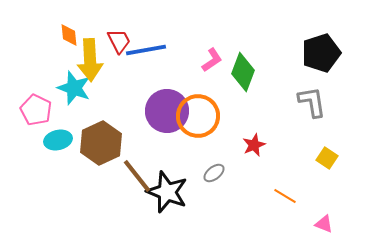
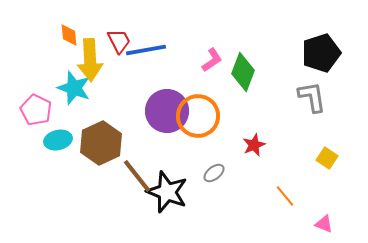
gray L-shape: moved 5 px up
orange line: rotated 20 degrees clockwise
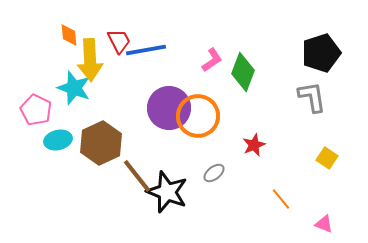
purple circle: moved 2 px right, 3 px up
orange line: moved 4 px left, 3 px down
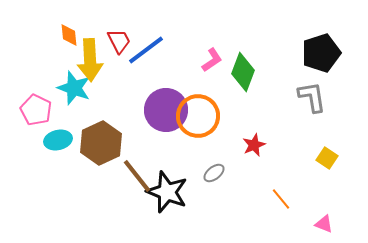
blue line: rotated 27 degrees counterclockwise
purple circle: moved 3 px left, 2 px down
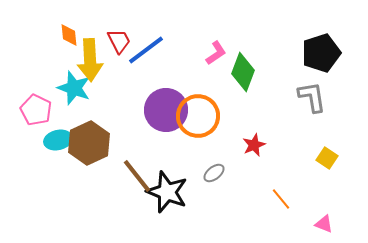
pink L-shape: moved 4 px right, 7 px up
brown hexagon: moved 12 px left
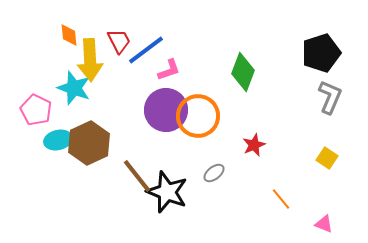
pink L-shape: moved 47 px left, 17 px down; rotated 15 degrees clockwise
gray L-shape: moved 18 px right; rotated 32 degrees clockwise
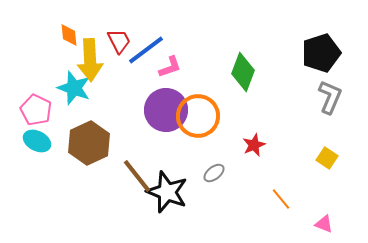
pink L-shape: moved 1 px right, 3 px up
cyan ellipse: moved 21 px left, 1 px down; rotated 40 degrees clockwise
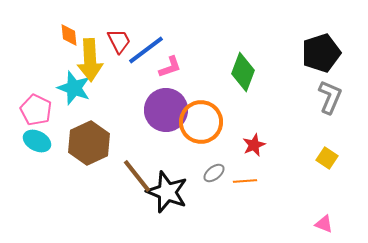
orange circle: moved 3 px right, 6 px down
orange line: moved 36 px left, 18 px up; rotated 55 degrees counterclockwise
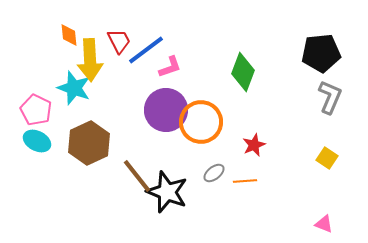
black pentagon: rotated 12 degrees clockwise
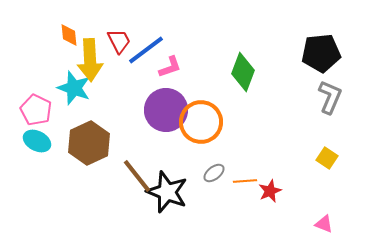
red star: moved 16 px right, 46 px down
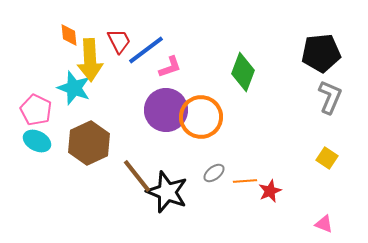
orange circle: moved 5 px up
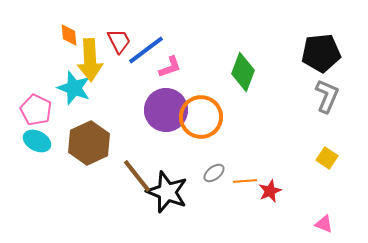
gray L-shape: moved 3 px left, 1 px up
